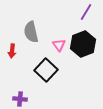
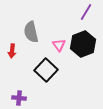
purple cross: moved 1 px left, 1 px up
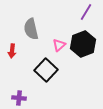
gray semicircle: moved 3 px up
pink triangle: rotated 24 degrees clockwise
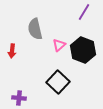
purple line: moved 2 px left
gray semicircle: moved 4 px right
black hexagon: moved 6 px down; rotated 20 degrees counterclockwise
black square: moved 12 px right, 12 px down
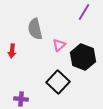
black hexagon: moved 7 px down
purple cross: moved 2 px right, 1 px down
